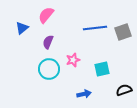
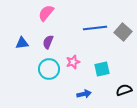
pink semicircle: moved 2 px up
blue triangle: moved 15 px down; rotated 32 degrees clockwise
gray square: rotated 30 degrees counterclockwise
pink star: moved 2 px down
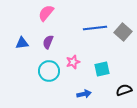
cyan circle: moved 2 px down
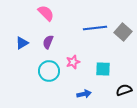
pink semicircle: rotated 96 degrees clockwise
blue triangle: rotated 24 degrees counterclockwise
cyan square: moved 1 px right; rotated 14 degrees clockwise
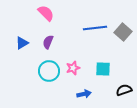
pink star: moved 6 px down
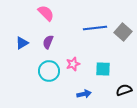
pink star: moved 4 px up
